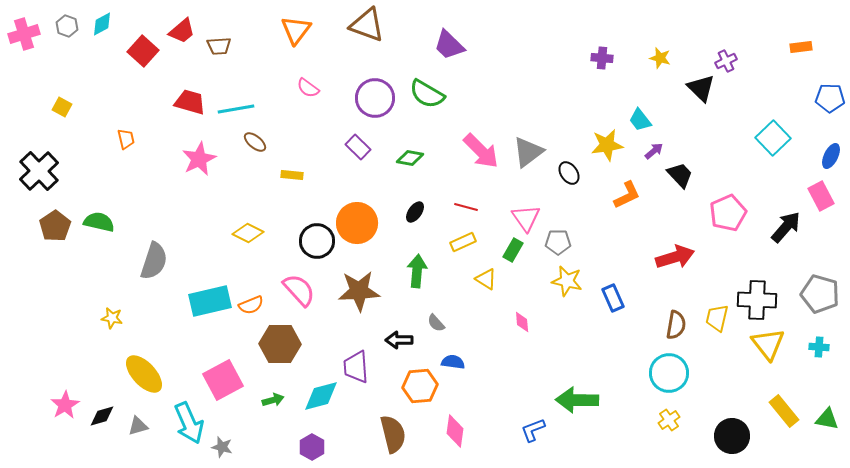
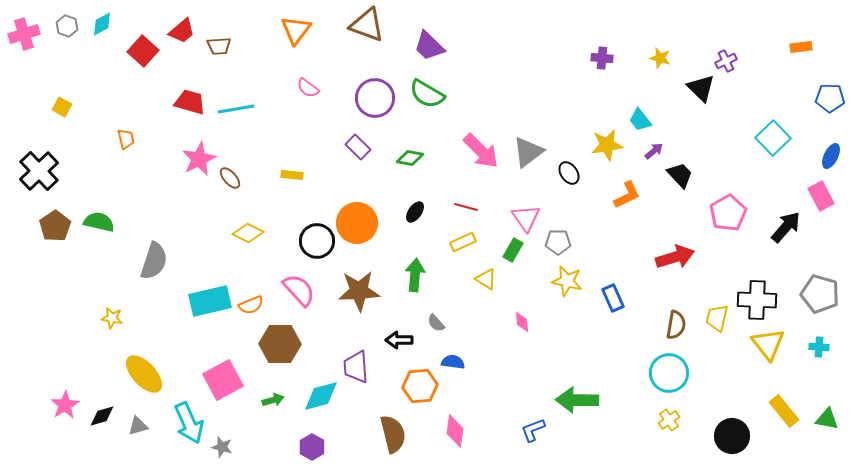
purple trapezoid at (449, 45): moved 20 px left, 1 px down
brown ellipse at (255, 142): moved 25 px left, 36 px down; rotated 10 degrees clockwise
pink pentagon at (728, 213): rotated 6 degrees counterclockwise
green arrow at (417, 271): moved 2 px left, 4 px down
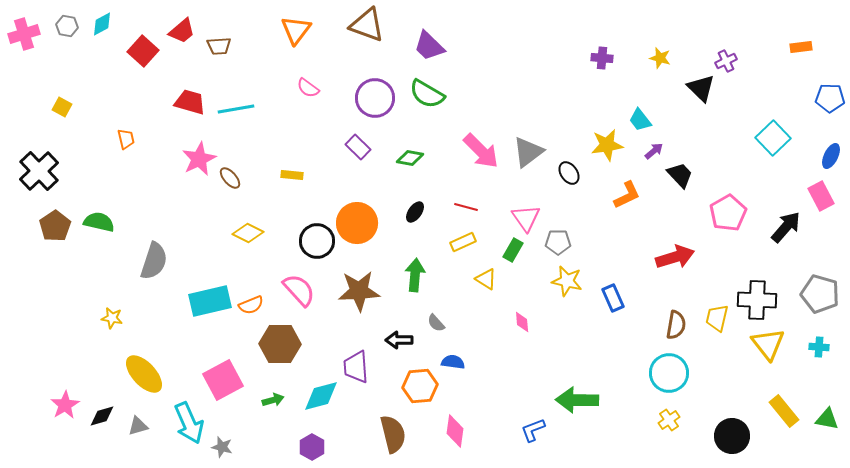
gray hexagon at (67, 26): rotated 10 degrees counterclockwise
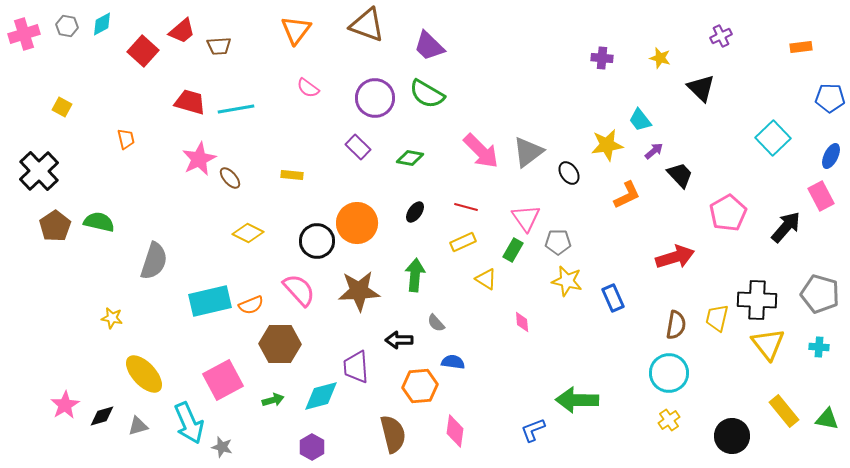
purple cross at (726, 61): moved 5 px left, 25 px up
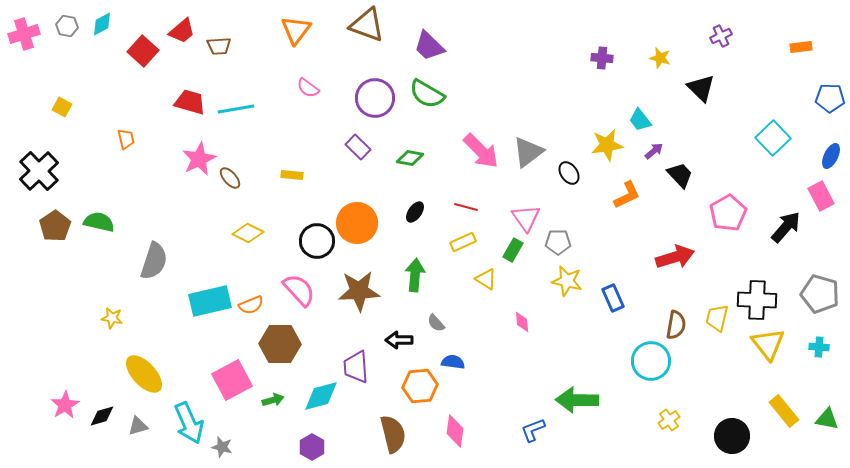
cyan circle at (669, 373): moved 18 px left, 12 px up
pink square at (223, 380): moved 9 px right
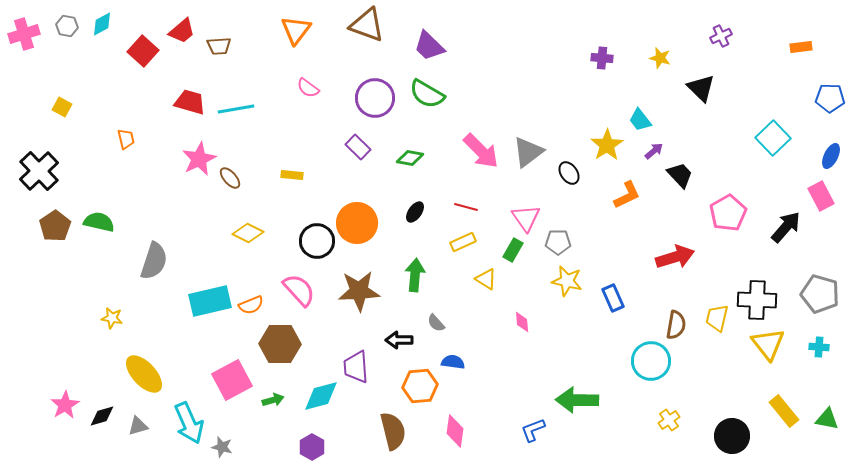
yellow star at (607, 145): rotated 24 degrees counterclockwise
brown semicircle at (393, 434): moved 3 px up
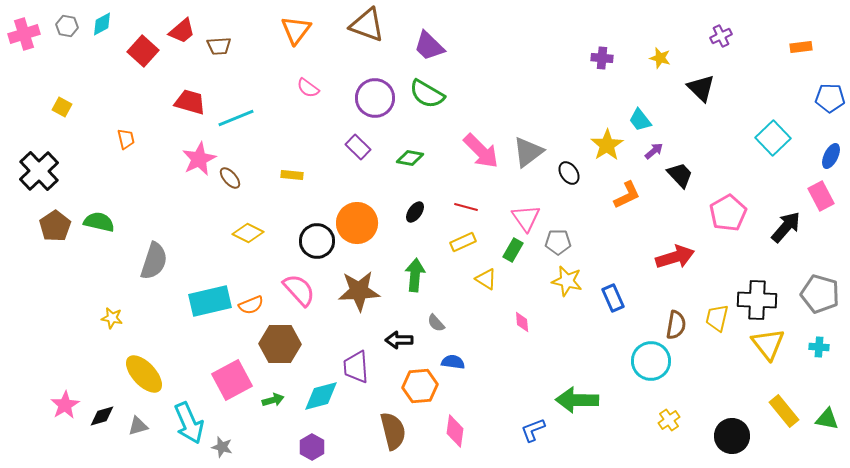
cyan line at (236, 109): moved 9 px down; rotated 12 degrees counterclockwise
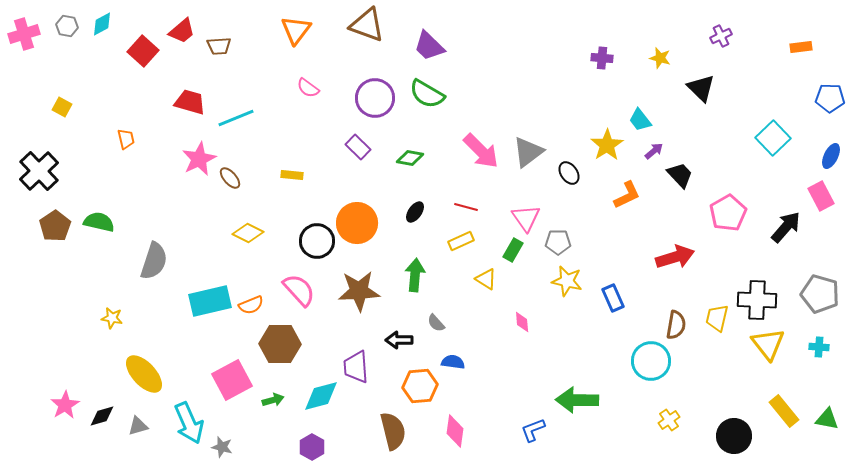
yellow rectangle at (463, 242): moved 2 px left, 1 px up
black circle at (732, 436): moved 2 px right
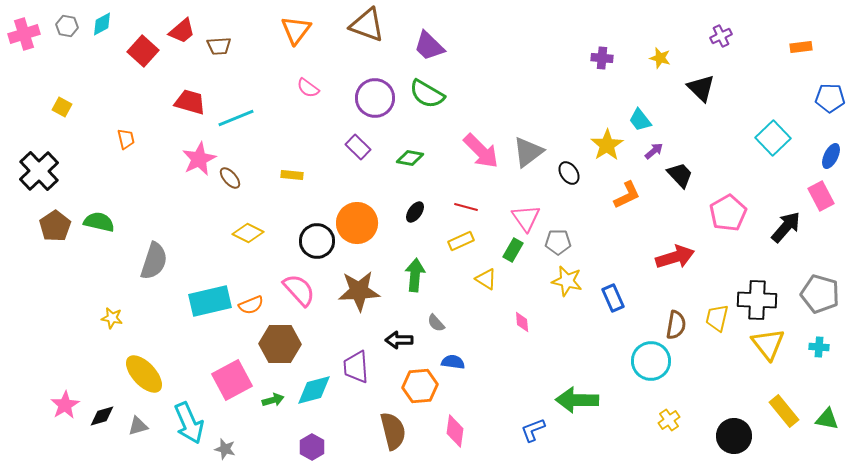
cyan diamond at (321, 396): moved 7 px left, 6 px up
gray star at (222, 447): moved 3 px right, 2 px down
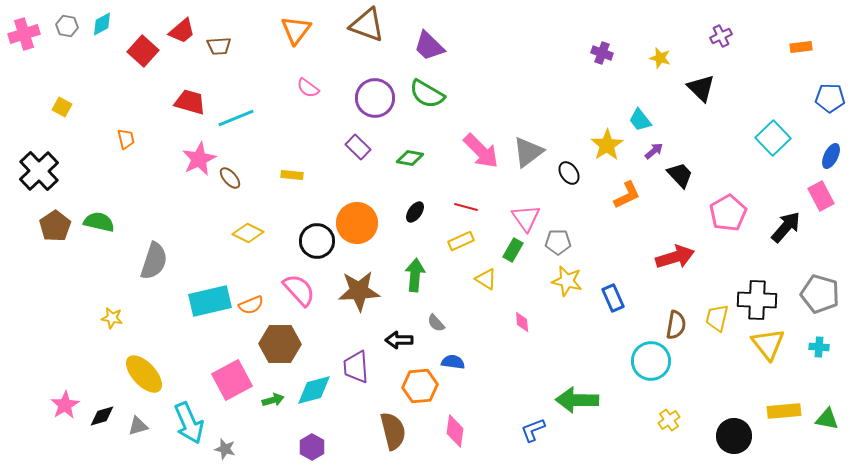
purple cross at (602, 58): moved 5 px up; rotated 15 degrees clockwise
yellow rectangle at (784, 411): rotated 56 degrees counterclockwise
